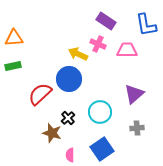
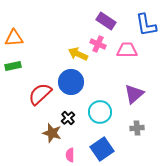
blue circle: moved 2 px right, 3 px down
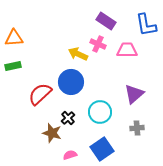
pink semicircle: rotated 72 degrees clockwise
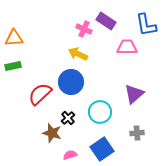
pink cross: moved 14 px left, 15 px up
pink trapezoid: moved 3 px up
gray cross: moved 5 px down
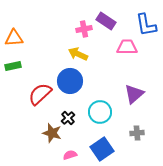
pink cross: rotated 35 degrees counterclockwise
blue circle: moved 1 px left, 1 px up
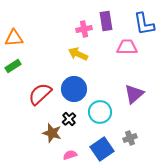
purple rectangle: rotated 48 degrees clockwise
blue L-shape: moved 2 px left, 1 px up
green rectangle: rotated 21 degrees counterclockwise
blue circle: moved 4 px right, 8 px down
black cross: moved 1 px right, 1 px down
gray cross: moved 7 px left, 5 px down; rotated 16 degrees counterclockwise
